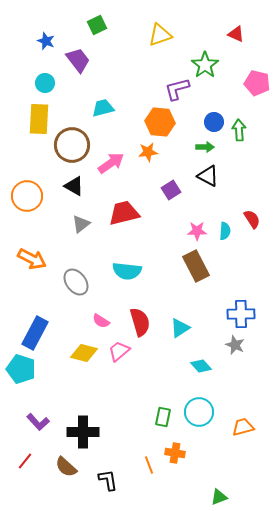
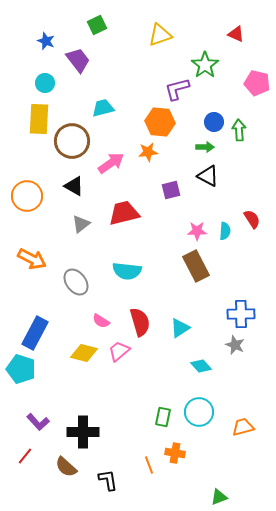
brown circle at (72, 145): moved 4 px up
purple square at (171, 190): rotated 18 degrees clockwise
red line at (25, 461): moved 5 px up
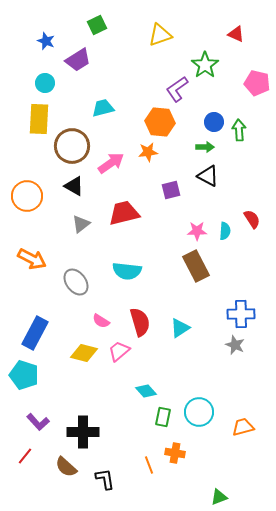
purple trapezoid at (78, 60): rotated 96 degrees clockwise
purple L-shape at (177, 89): rotated 20 degrees counterclockwise
brown circle at (72, 141): moved 5 px down
cyan diamond at (201, 366): moved 55 px left, 25 px down
cyan pentagon at (21, 369): moved 3 px right, 6 px down
black L-shape at (108, 480): moved 3 px left, 1 px up
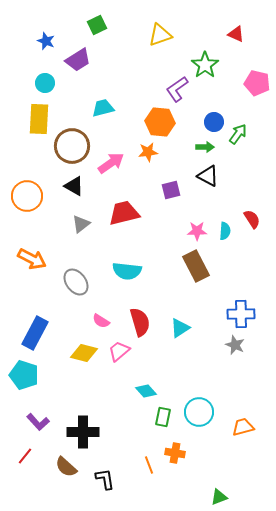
green arrow at (239, 130): moved 1 px left, 4 px down; rotated 40 degrees clockwise
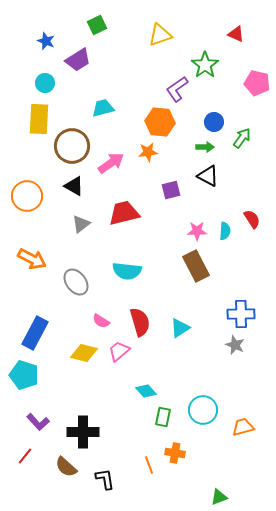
green arrow at (238, 134): moved 4 px right, 4 px down
cyan circle at (199, 412): moved 4 px right, 2 px up
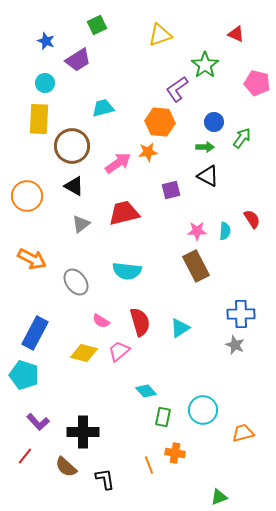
pink arrow at (111, 163): moved 7 px right
orange trapezoid at (243, 427): moved 6 px down
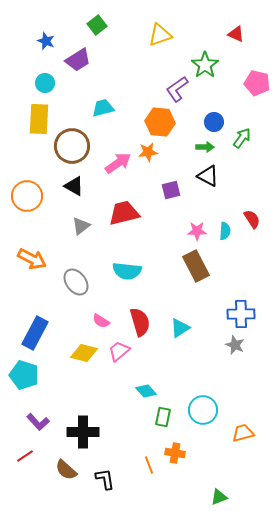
green square at (97, 25): rotated 12 degrees counterclockwise
gray triangle at (81, 224): moved 2 px down
red line at (25, 456): rotated 18 degrees clockwise
brown semicircle at (66, 467): moved 3 px down
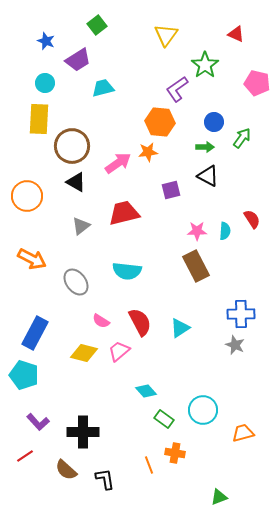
yellow triangle at (160, 35): moved 6 px right; rotated 35 degrees counterclockwise
cyan trapezoid at (103, 108): moved 20 px up
black triangle at (74, 186): moved 2 px right, 4 px up
red semicircle at (140, 322): rotated 12 degrees counterclockwise
green rectangle at (163, 417): moved 1 px right, 2 px down; rotated 66 degrees counterclockwise
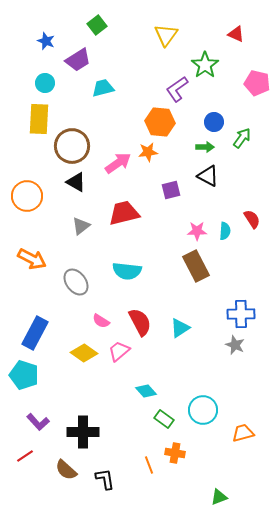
yellow diamond at (84, 353): rotated 20 degrees clockwise
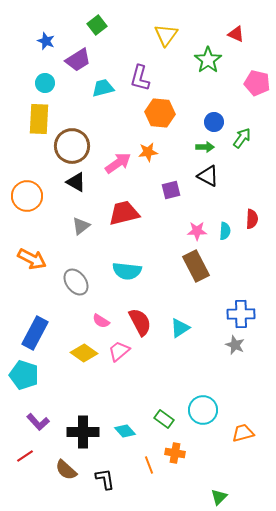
green star at (205, 65): moved 3 px right, 5 px up
purple L-shape at (177, 89): moved 37 px left, 11 px up; rotated 40 degrees counterclockwise
orange hexagon at (160, 122): moved 9 px up
red semicircle at (252, 219): rotated 36 degrees clockwise
cyan diamond at (146, 391): moved 21 px left, 40 px down
green triangle at (219, 497): rotated 24 degrees counterclockwise
